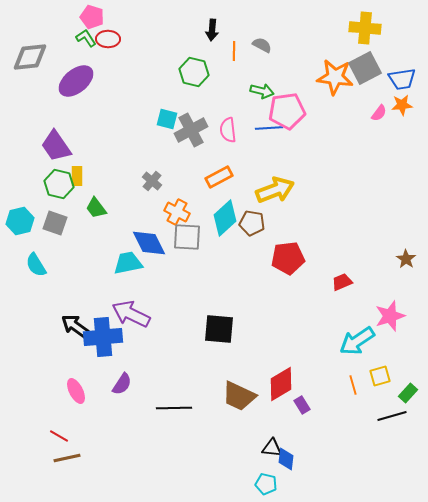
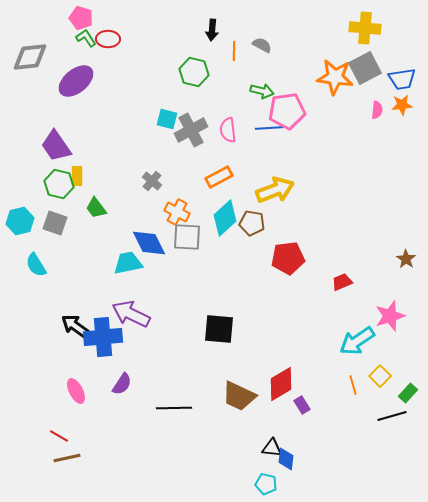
pink pentagon at (92, 17): moved 11 px left, 1 px down
pink semicircle at (379, 113): moved 2 px left, 3 px up; rotated 30 degrees counterclockwise
yellow square at (380, 376): rotated 30 degrees counterclockwise
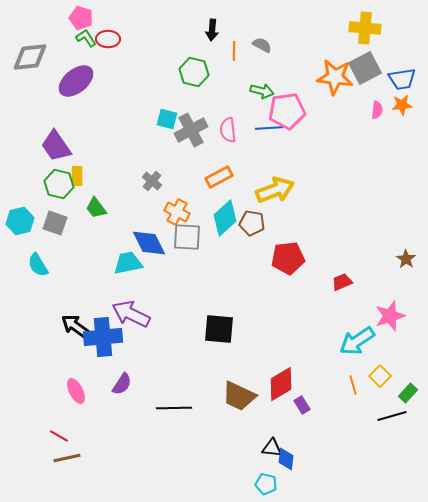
cyan semicircle at (36, 265): moved 2 px right
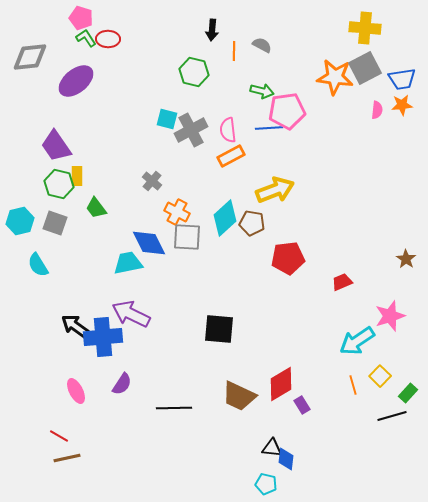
orange rectangle at (219, 177): moved 12 px right, 21 px up
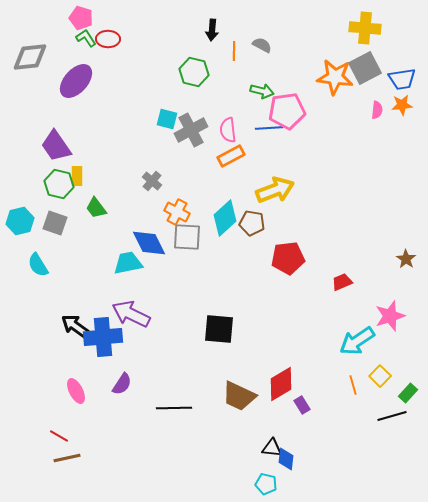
purple ellipse at (76, 81): rotated 9 degrees counterclockwise
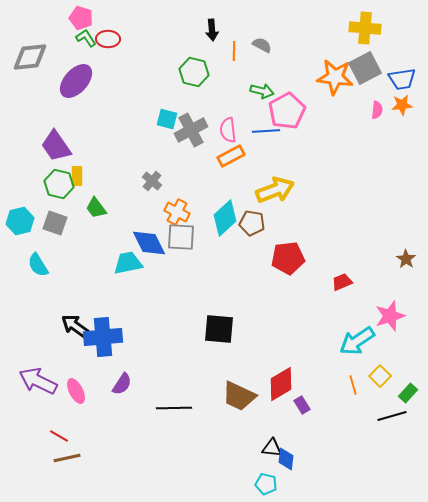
black arrow at (212, 30): rotated 10 degrees counterclockwise
pink pentagon at (287, 111): rotated 21 degrees counterclockwise
blue line at (269, 128): moved 3 px left, 3 px down
gray square at (187, 237): moved 6 px left
purple arrow at (131, 314): moved 93 px left, 67 px down
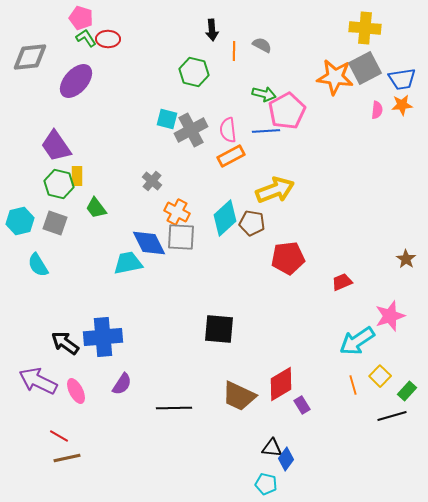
green arrow at (262, 91): moved 2 px right, 3 px down
black arrow at (75, 326): moved 10 px left, 17 px down
green rectangle at (408, 393): moved 1 px left, 2 px up
blue diamond at (286, 459): rotated 30 degrees clockwise
